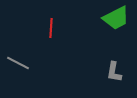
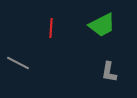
green trapezoid: moved 14 px left, 7 px down
gray L-shape: moved 5 px left
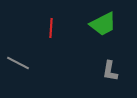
green trapezoid: moved 1 px right, 1 px up
gray L-shape: moved 1 px right, 1 px up
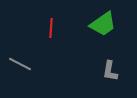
green trapezoid: rotated 8 degrees counterclockwise
gray line: moved 2 px right, 1 px down
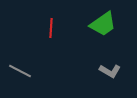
gray line: moved 7 px down
gray L-shape: rotated 70 degrees counterclockwise
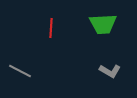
green trapezoid: rotated 32 degrees clockwise
